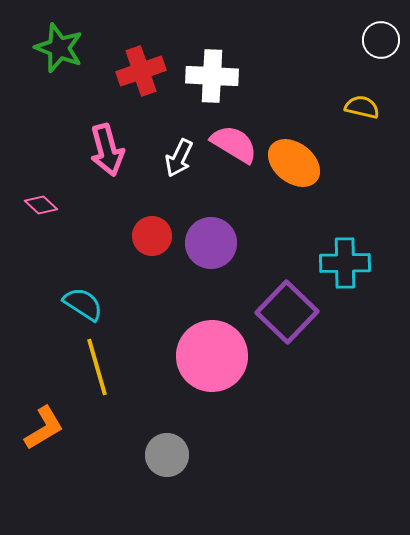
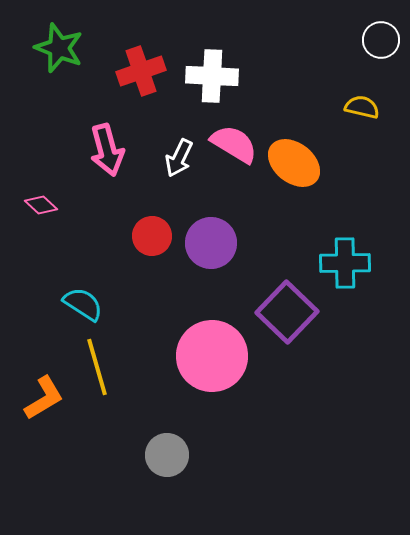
orange L-shape: moved 30 px up
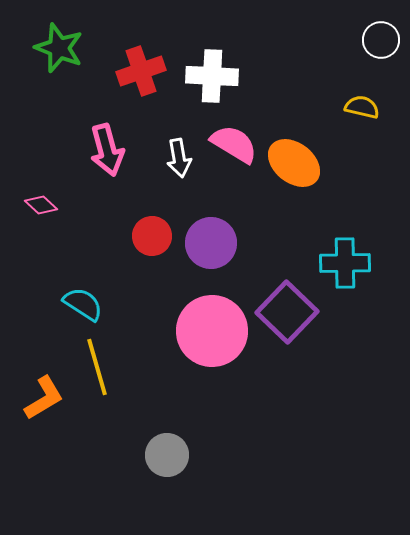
white arrow: rotated 36 degrees counterclockwise
pink circle: moved 25 px up
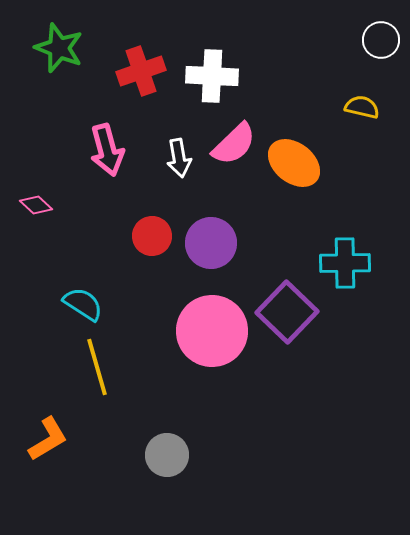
pink semicircle: rotated 105 degrees clockwise
pink diamond: moved 5 px left
orange L-shape: moved 4 px right, 41 px down
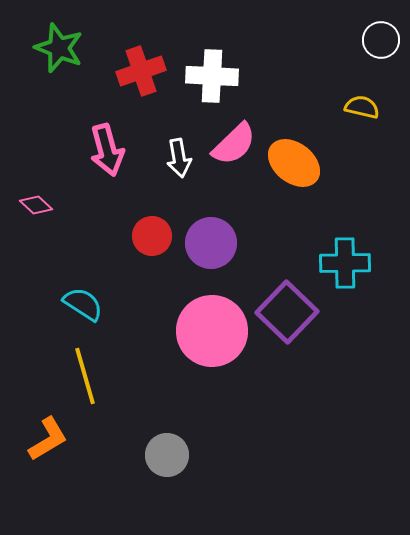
yellow line: moved 12 px left, 9 px down
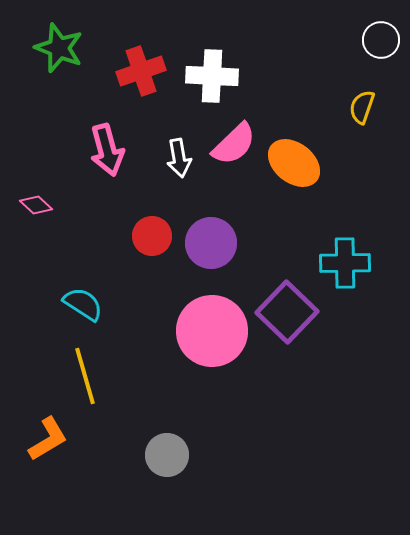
yellow semicircle: rotated 84 degrees counterclockwise
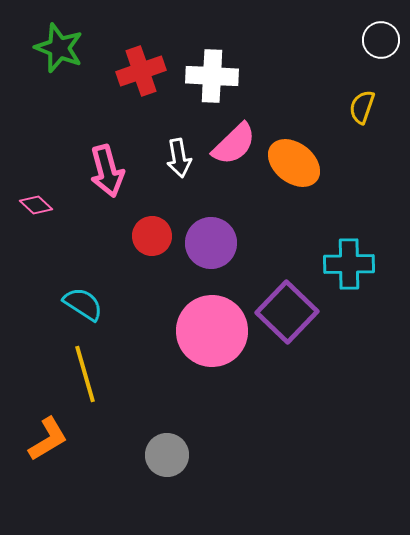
pink arrow: moved 21 px down
cyan cross: moved 4 px right, 1 px down
yellow line: moved 2 px up
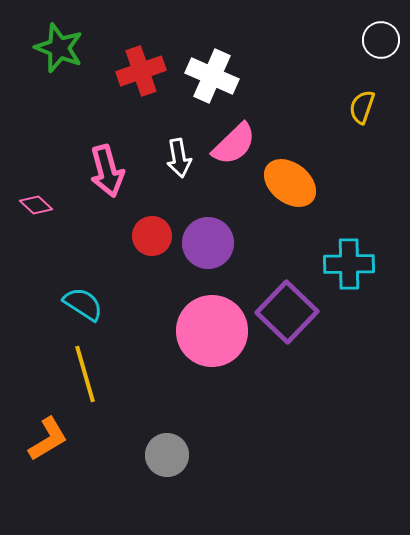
white cross: rotated 21 degrees clockwise
orange ellipse: moved 4 px left, 20 px down
purple circle: moved 3 px left
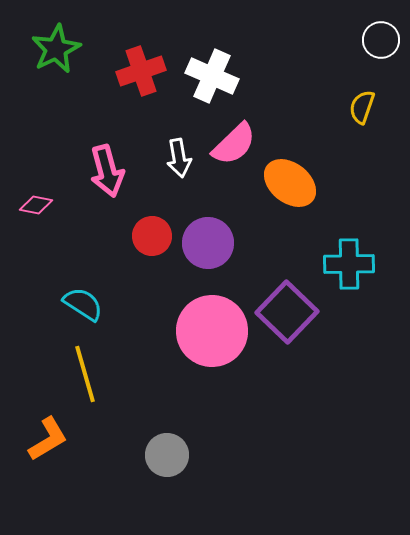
green star: moved 3 px left, 1 px down; rotated 24 degrees clockwise
pink diamond: rotated 32 degrees counterclockwise
